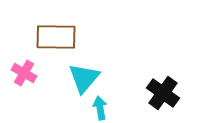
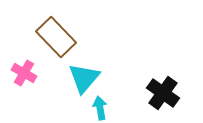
brown rectangle: rotated 45 degrees clockwise
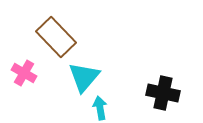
cyan triangle: moved 1 px up
black cross: rotated 24 degrees counterclockwise
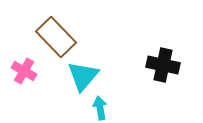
pink cross: moved 2 px up
cyan triangle: moved 1 px left, 1 px up
black cross: moved 28 px up
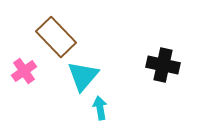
pink cross: rotated 25 degrees clockwise
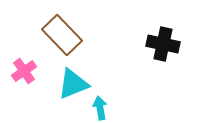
brown rectangle: moved 6 px right, 2 px up
black cross: moved 21 px up
cyan triangle: moved 10 px left, 8 px down; rotated 28 degrees clockwise
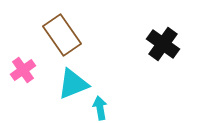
brown rectangle: rotated 9 degrees clockwise
black cross: rotated 24 degrees clockwise
pink cross: moved 1 px left, 1 px up
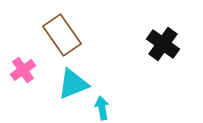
cyan arrow: moved 2 px right
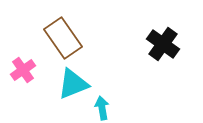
brown rectangle: moved 1 px right, 3 px down
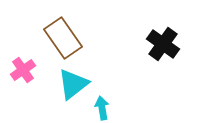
cyan triangle: rotated 16 degrees counterclockwise
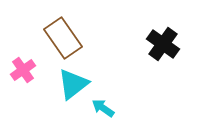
cyan arrow: moved 1 px right; rotated 45 degrees counterclockwise
